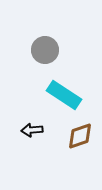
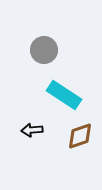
gray circle: moved 1 px left
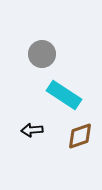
gray circle: moved 2 px left, 4 px down
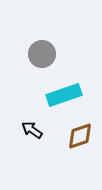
cyan rectangle: rotated 52 degrees counterclockwise
black arrow: rotated 40 degrees clockwise
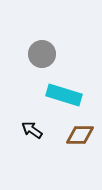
cyan rectangle: rotated 36 degrees clockwise
brown diamond: moved 1 px up; rotated 20 degrees clockwise
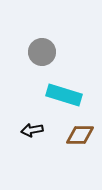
gray circle: moved 2 px up
black arrow: rotated 45 degrees counterclockwise
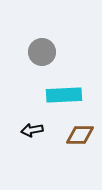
cyan rectangle: rotated 20 degrees counterclockwise
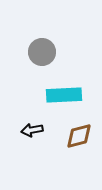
brown diamond: moved 1 px left, 1 px down; rotated 16 degrees counterclockwise
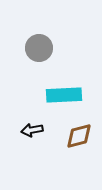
gray circle: moved 3 px left, 4 px up
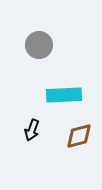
gray circle: moved 3 px up
black arrow: rotated 60 degrees counterclockwise
